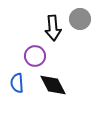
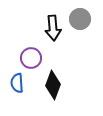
purple circle: moved 4 px left, 2 px down
black diamond: rotated 48 degrees clockwise
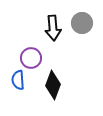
gray circle: moved 2 px right, 4 px down
blue semicircle: moved 1 px right, 3 px up
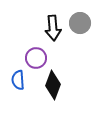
gray circle: moved 2 px left
purple circle: moved 5 px right
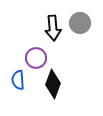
black diamond: moved 1 px up
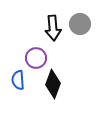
gray circle: moved 1 px down
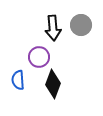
gray circle: moved 1 px right, 1 px down
purple circle: moved 3 px right, 1 px up
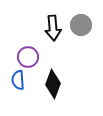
purple circle: moved 11 px left
